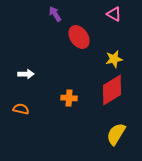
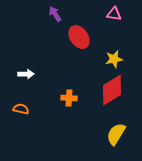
pink triangle: rotated 21 degrees counterclockwise
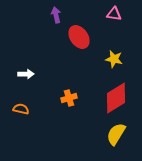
purple arrow: moved 1 px right, 1 px down; rotated 21 degrees clockwise
yellow star: rotated 24 degrees clockwise
red diamond: moved 4 px right, 8 px down
orange cross: rotated 21 degrees counterclockwise
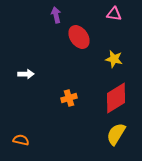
orange semicircle: moved 31 px down
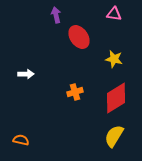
orange cross: moved 6 px right, 6 px up
yellow semicircle: moved 2 px left, 2 px down
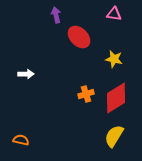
red ellipse: rotated 10 degrees counterclockwise
orange cross: moved 11 px right, 2 px down
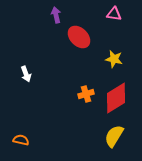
white arrow: rotated 70 degrees clockwise
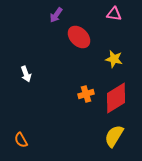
purple arrow: rotated 133 degrees counterclockwise
orange semicircle: rotated 133 degrees counterclockwise
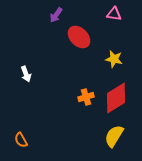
orange cross: moved 3 px down
